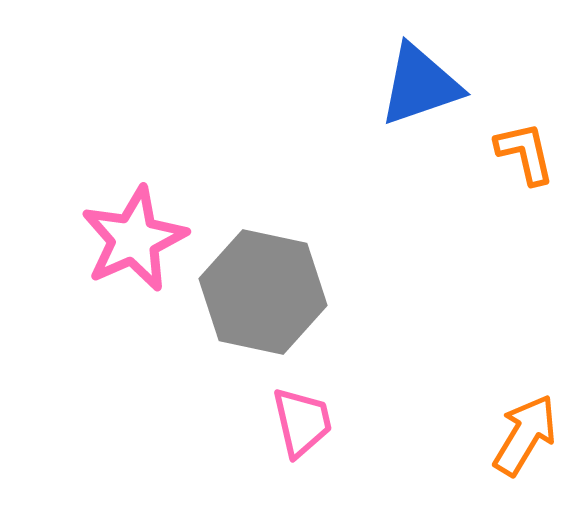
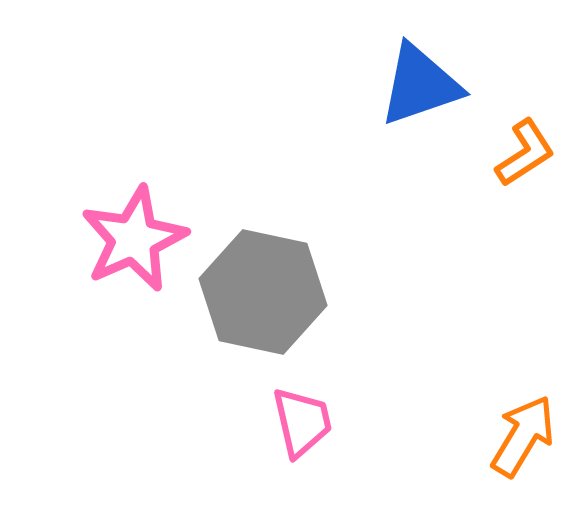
orange L-shape: rotated 70 degrees clockwise
orange arrow: moved 2 px left, 1 px down
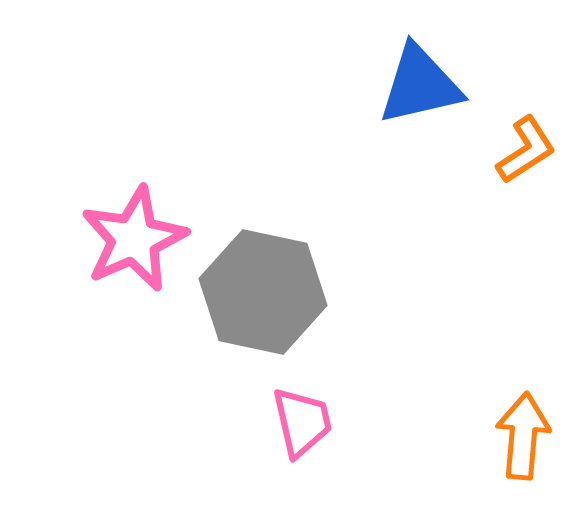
blue triangle: rotated 6 degrees clockwise
orange L-shape: moved 1 px right, 3 px up
orange arrow: rotated 26 degrees counterclockwise
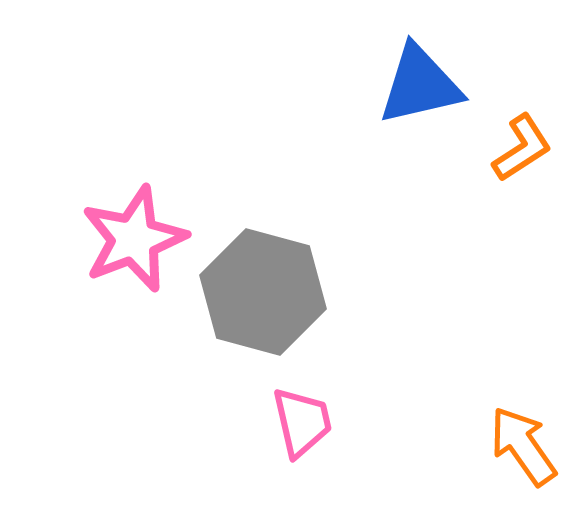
orange L-shape: moved 4 px left, 2 px up
pink star: rotated 3 degrees clockwise
gray hexagon: rotated 3 degrees clockwise
orange arrow: moved 10 px down; rotated 40 degrees counterclockwise
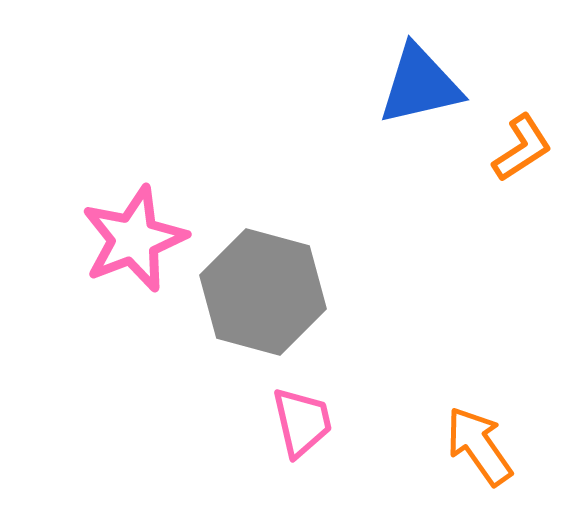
orange arrow: moved 44 px left
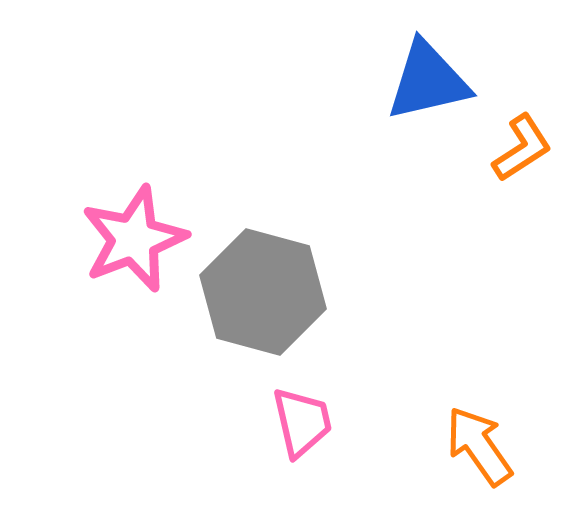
blue triangle: moved 8 px right, 4 px up
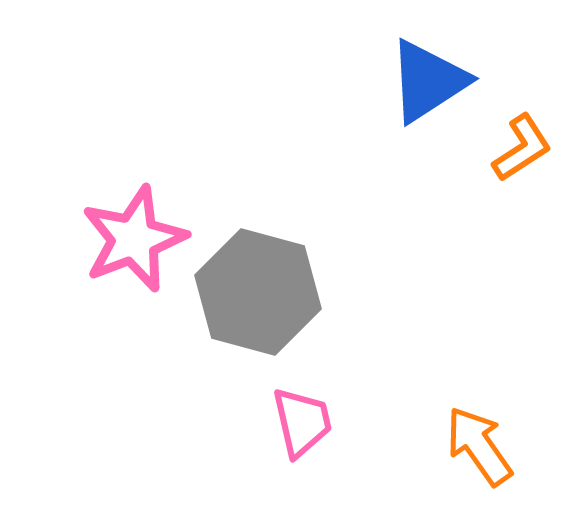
blue triangle: rotated 20 degrees counterclockwise
gray hexagon: moved 5 px left
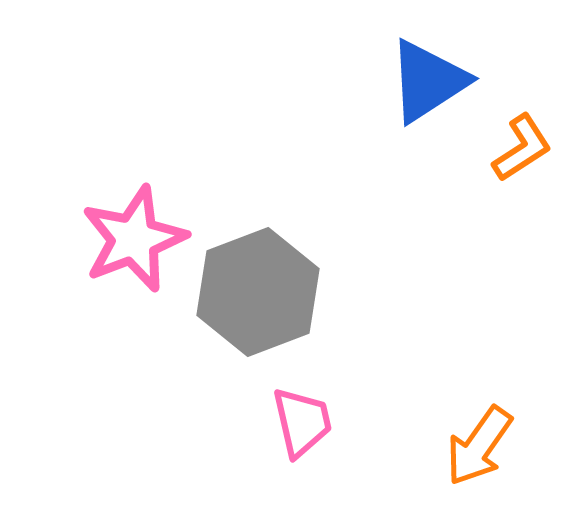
gray hexagon: rotated 24 degrees clockwise
orange arrow: rotated 110 degrees counterclockwise
